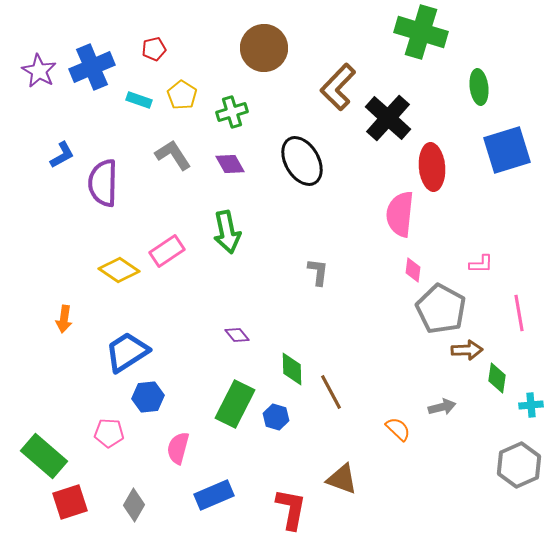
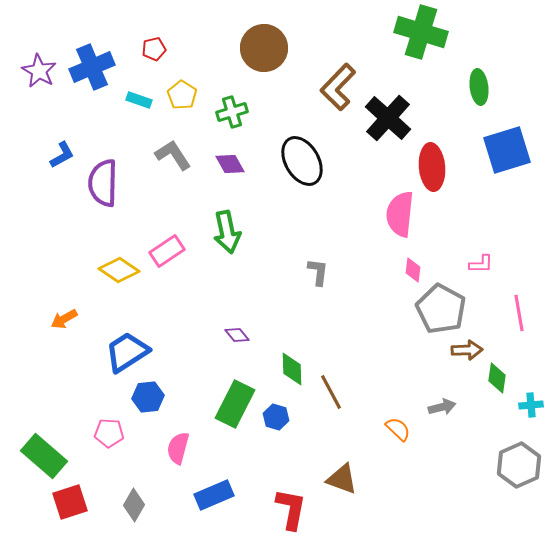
orange arrow at (64, 319): rotated 52 degrees clockwise
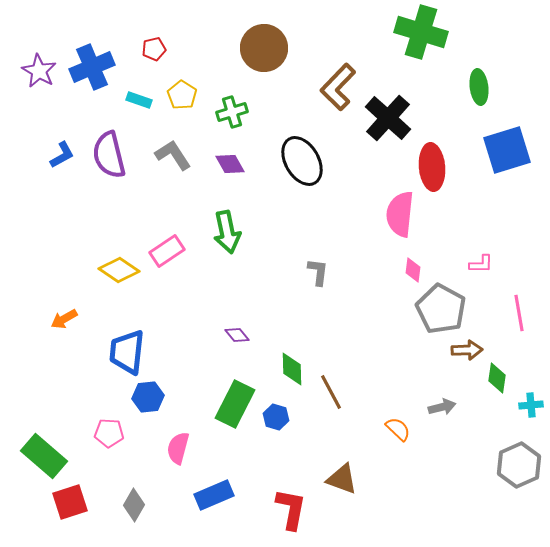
purple semicircle at (103, 183): moved 6 px right, 28 px up; rotated 15 degrees counterclockwise
blue trapezoid at (127, 352): rotated 51 degrees counterclockwise
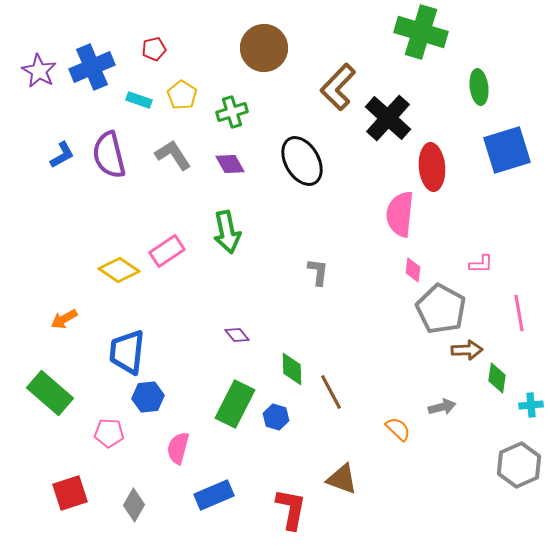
green rectangle at (44, 456): moved 6 px right, 63 px up
red square at (70, 502): moved 9 px up
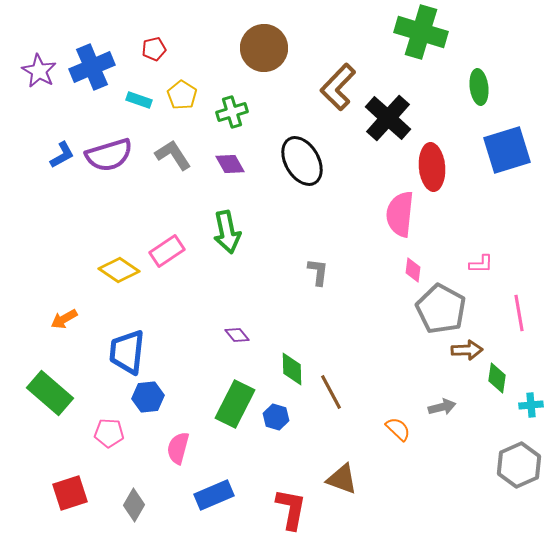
purple semicircle at (109, 155): rotated 93 degrees counterclockwise
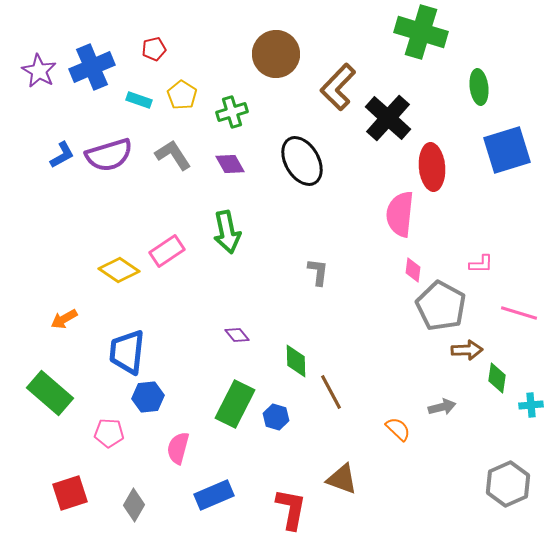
brown circle at (264, 48): moved 12 px right, 6 px down
gray pentagon at (441, 309): moved 3 px up
pink line at (519, 313): rotated 63 degrees counterclockwise
green diamond at (292, 369): moved 4 px right, 8 px up
gray hexagon at (519, 465): moved 11 px left, 19 px down
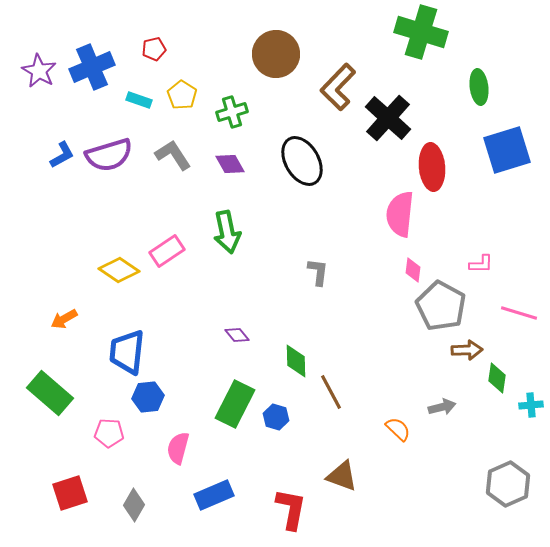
brown triangle at (342, 479): moved 3 px up
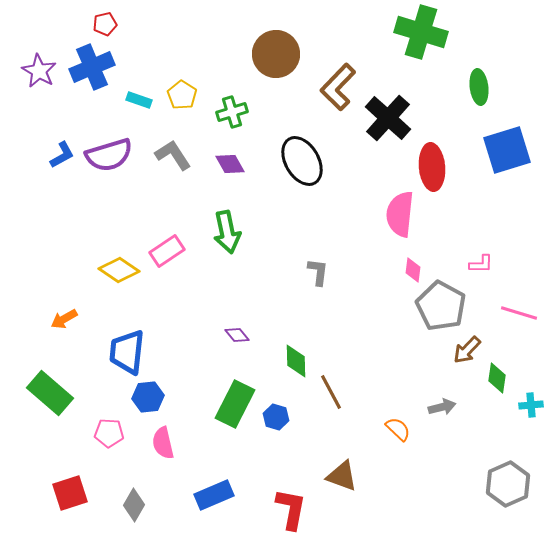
red pentagon at (154, 49): moved 49 px left, 25 px up
brown arrow at (467, 350): rotated 136 degrees clockwise
pink semicircle at (178, 448): moved 15 px left, 5 px up; rotated 28 degrees counterclockwise
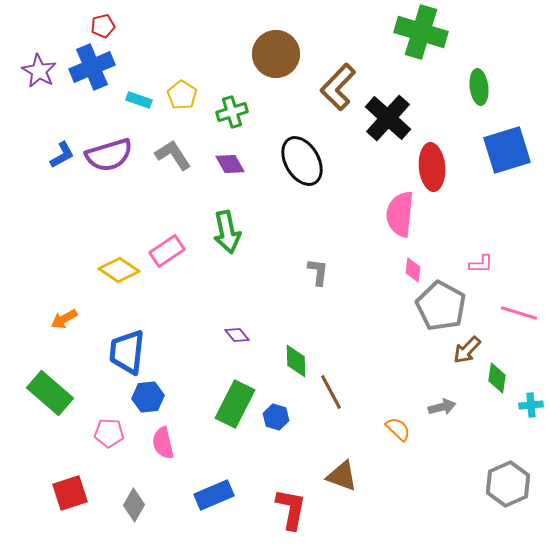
red pentagon at (105, 24): moved 2 px left, 2 px down
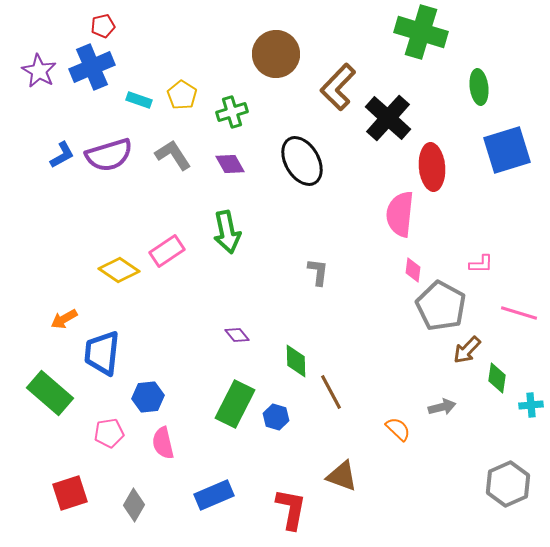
blue trapezoid at (127, 352): moved 25 px left, 1 px down
pink pentagon at (109, 433): rotated 12 degrees counterclockwise
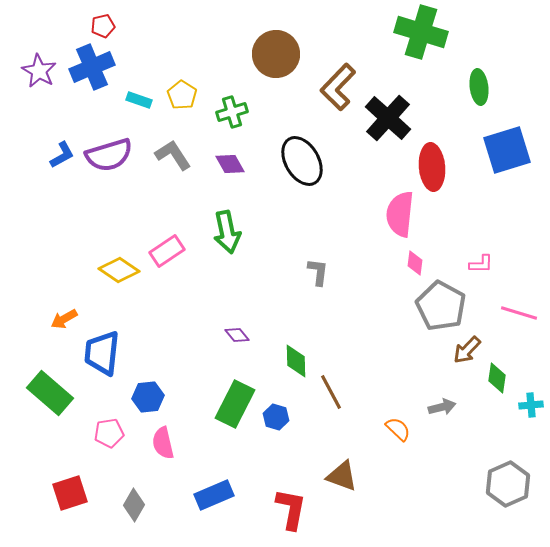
pink diamond at (413, 270): moved 2 px right, 7 px up
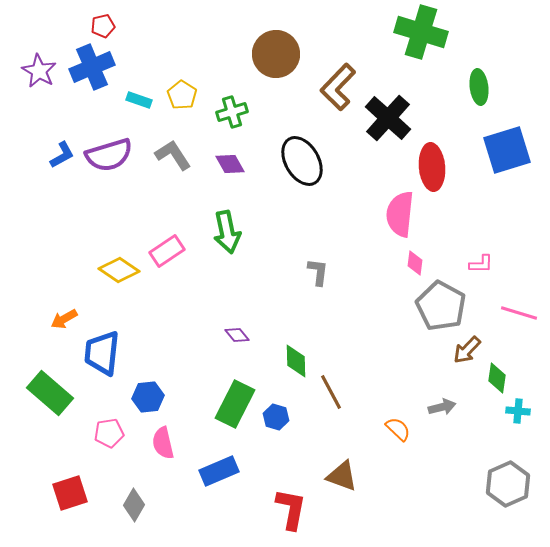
cyan cross at (531, 405): moved 13 px left, 6 px down; rotated 10 degrees clockwise
blue rectangle at (214, 495): moved 5 px right, 24 px up
